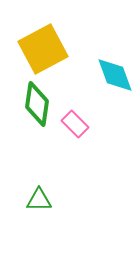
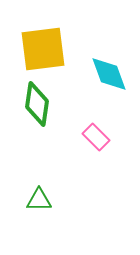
yellow square: rotated 21 degrees clockwise
cyan diamond: moved 6 px left, 1 px up
pink rectangle: moved 21 px right, 13 px down
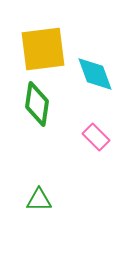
cyan diamond: moved 14 px left
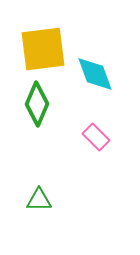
green diamond: rotated 15 degrees clockwise
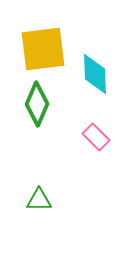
cyan diamond: rotated 18 degrees clockwise
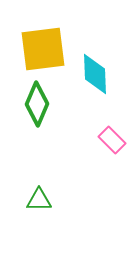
pink rectangle: moved 16 px right, 3 px down
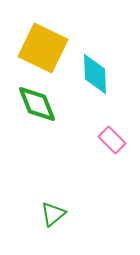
yellow square: moved 1 px up; rotated 33 degrees clockwise
green diamond: rotated 45 degrees counterclockwise
green triangle: moved 14 px right, 14 px down; rotated 40 degrees counterclockwise
